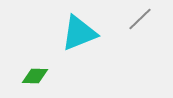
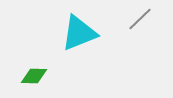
green diamond: moved 1 px left
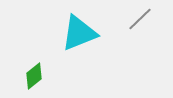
green diamond: rotated 40 degrees counterclockwise
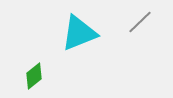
gray line: moved 3 px down
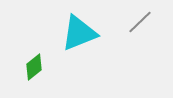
green diamond: moved 9 px up
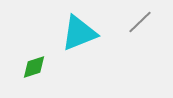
green diamond: rotated 20 degrees clockwise
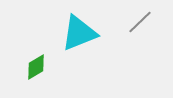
green diamond: moved 2 px right; rotated 12 degrees counterclockwise
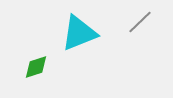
green diamond: rotated 12 degrees clockwise
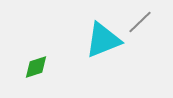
cyan triangle: moved 24 px right, 7 px down
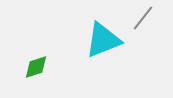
gray line: moved 3 px right, 4 px up; rotated 8 degrees counterclockwise
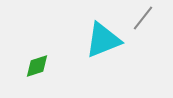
green diamond: moved 1 px right, 1 px up
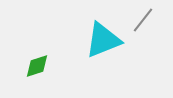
gray line: moved 2 px down
